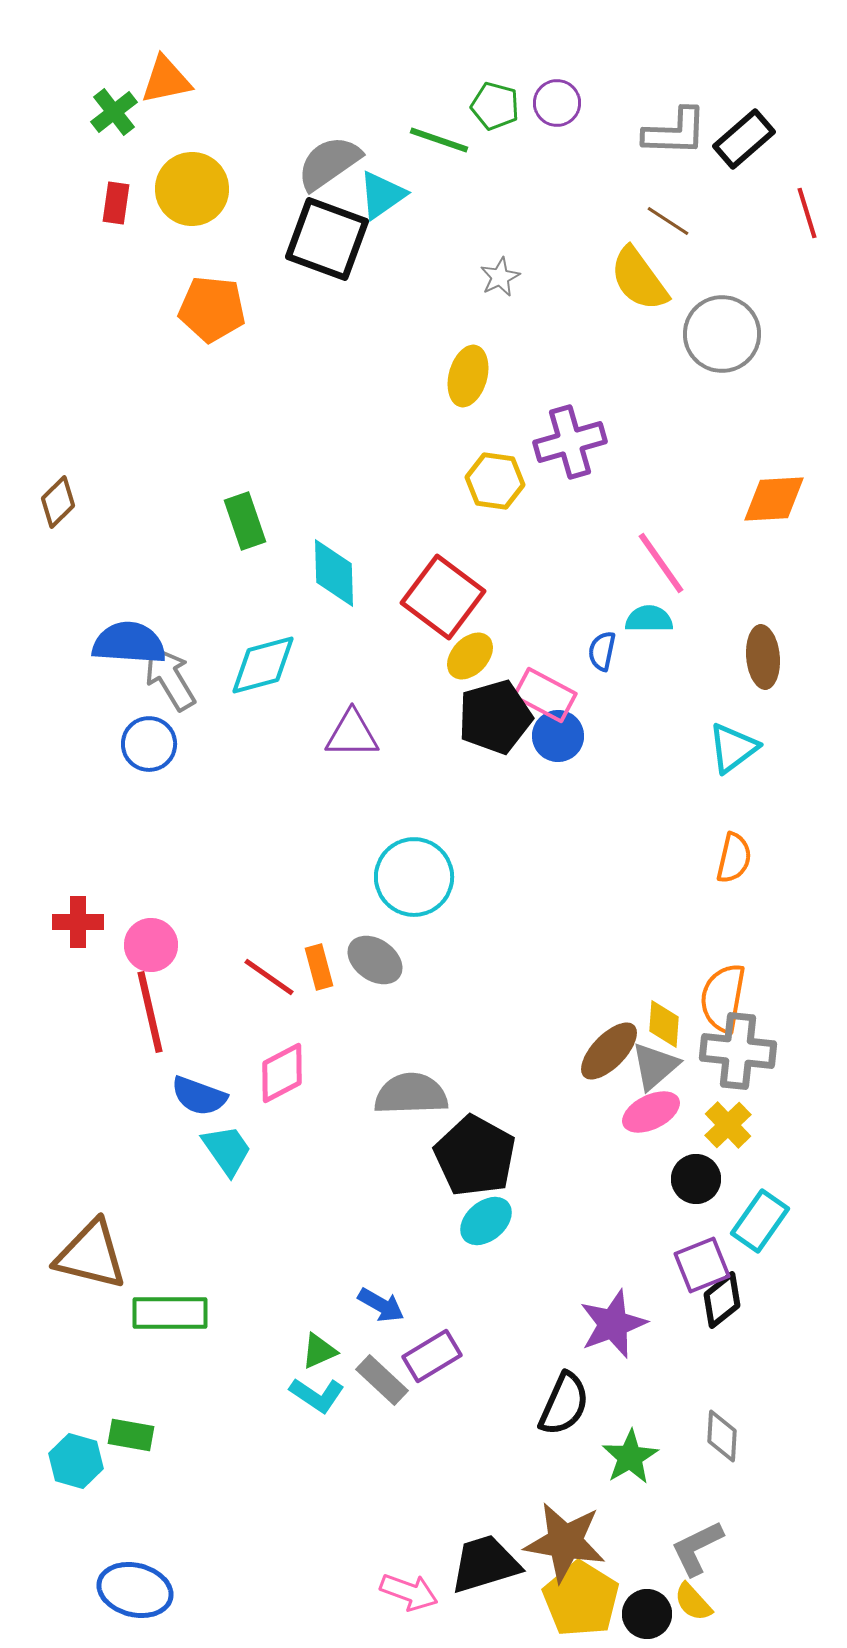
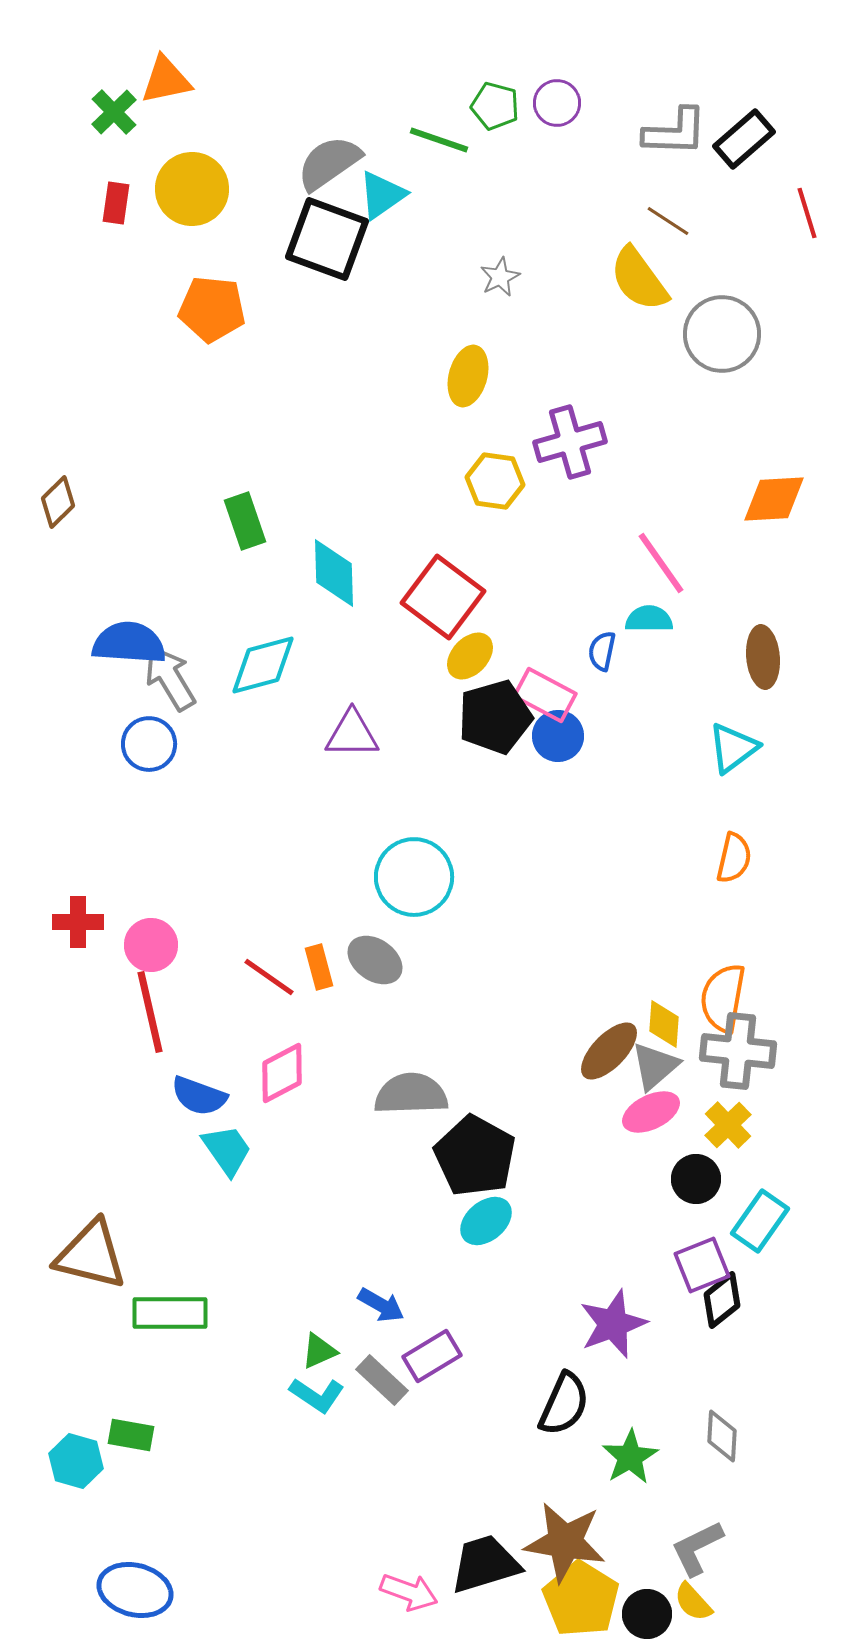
green cross at (114, 112): rotated 6 degrees counterclockwise
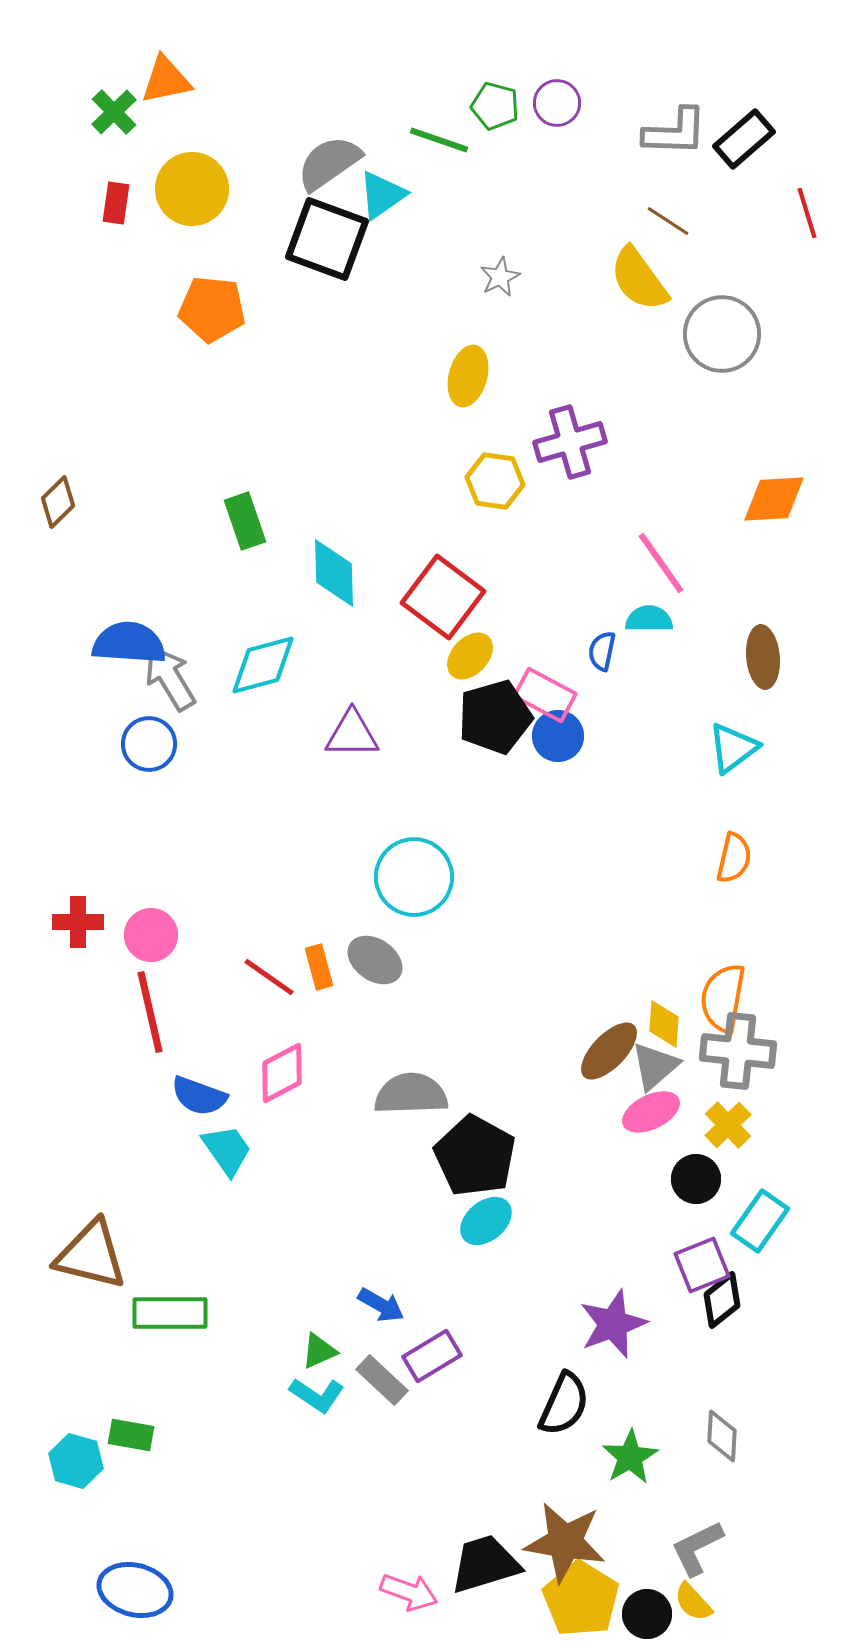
pink circle at (151, 945): moved 10 px up
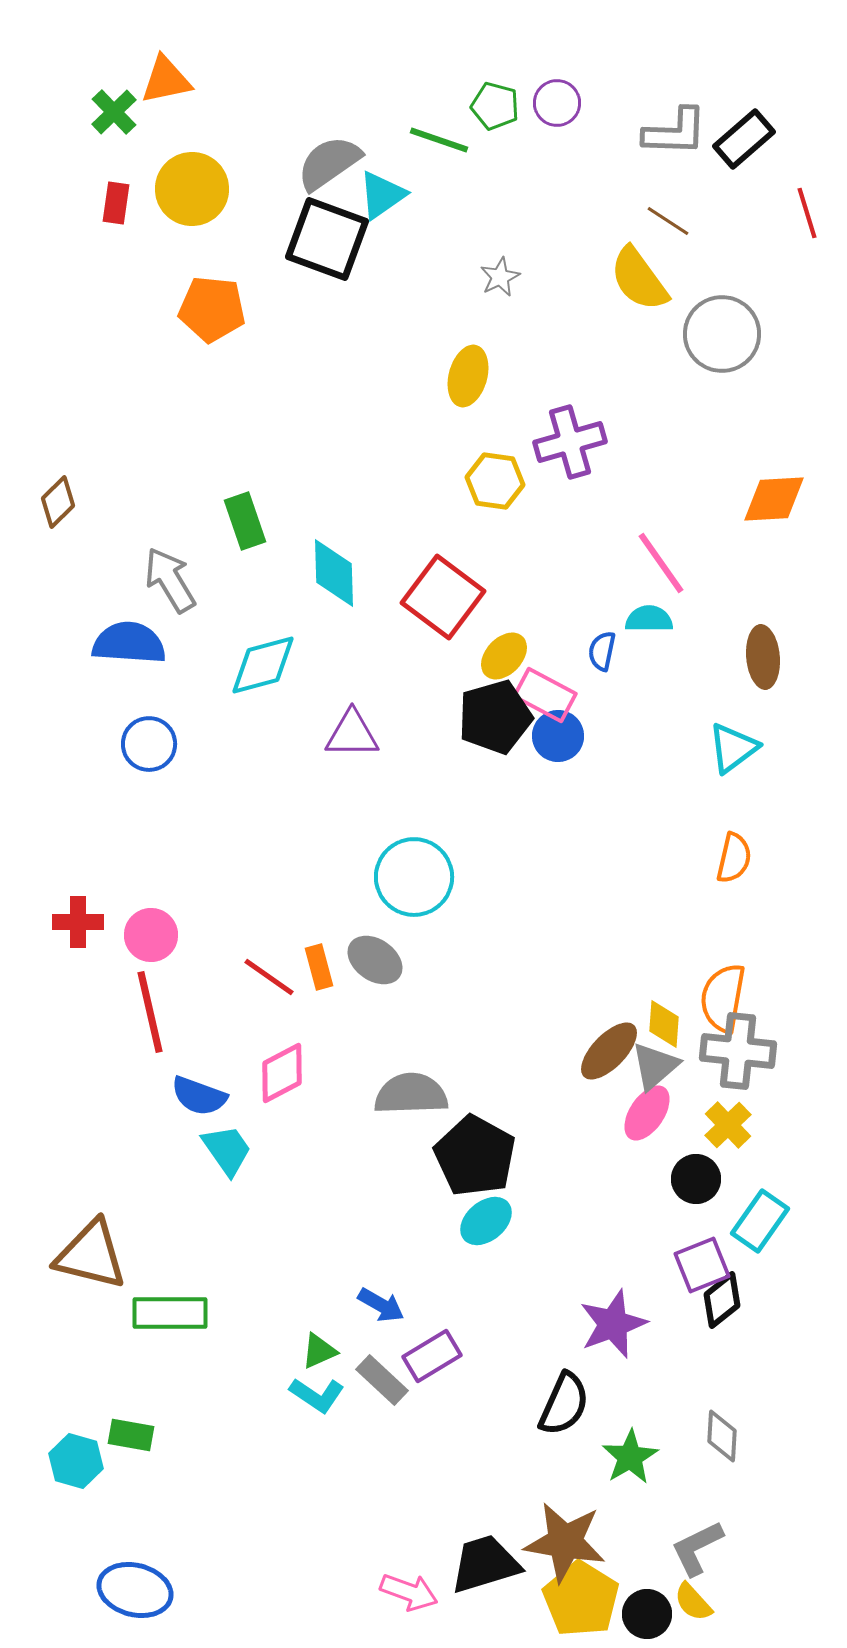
yellow ellipse at (470, 656): moved 34 px right
gray arrow at (170, 678): moved 98 px up
pink ellipse at (651, 1112): moved 4 px left, 1 px down; rotated 30 degrees counterclockwise
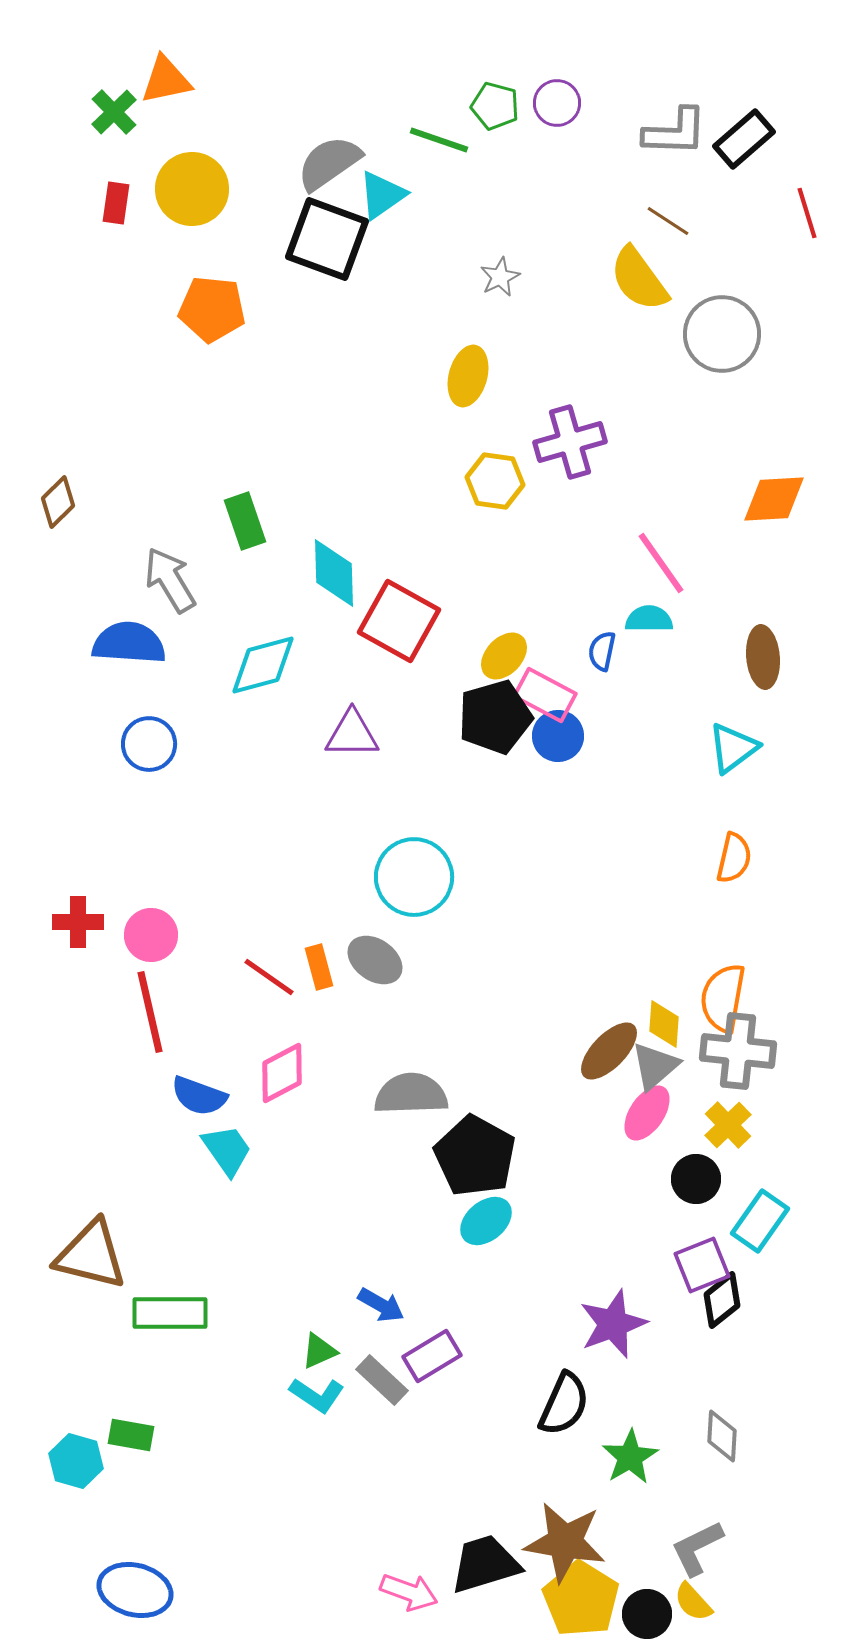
red square at (443, 597): moved 44 px left, 24 px down; rotated 8 degrees counterclockwise
